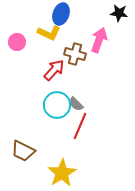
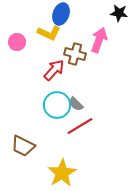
red line: rotated 36 degrees clockwise
brown trapezoid: moved 5 px up
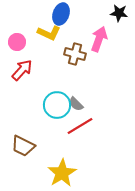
pink arrow: moved 1 px up
red arrow: moved 32 px left
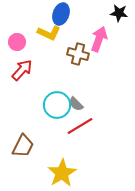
brown cross: moved 3 px right
brown trapezoid: rotated 90 degrees counterclockwise
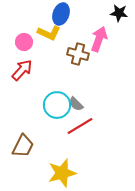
pink circle: moved 7 px right
yellow star: rotated 16 degrees clockwise
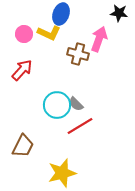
pink circle: moved 8 px up
